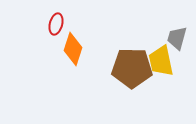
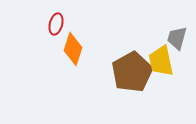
brown pentagon: moved 4 px down; rotated 30 degrees counterclockwise
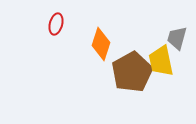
orange diamond: moved 28 px right, 5 px up
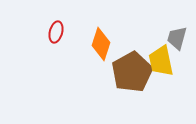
red ellipse: moved 8 px down
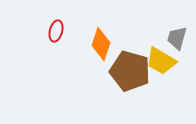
red ellipse: moved 1 px up
yellow trapezoid: rotated 48 degrees counterclockwise
brown pentagon: moved 2 px left, 1 px up; rotated 27 degrees counterclockwise
